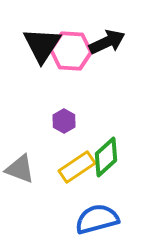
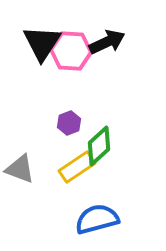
black triangle: moved 2 px up
purple hexagon: moved 5 px right, 2 px down; rotated 10 degrees clockwise
green diamond: moved 7 px left, 11 px up
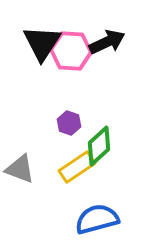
purple hexagon: rotated 20 degrees counterclockwise
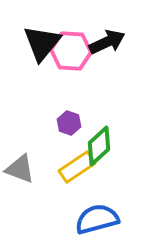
black triangle: rotated 6 degrees clockwise
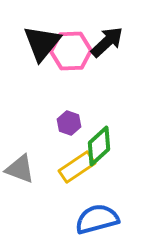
black arrow: rotated 18 degrees counterclockwise
pink hexagon: rotated 6 degrees counterclockwise
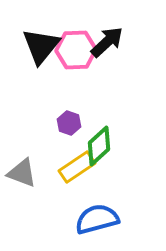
black triangle: moved 1 px left, 3 px down
pink hexagon: moved 5 px right, 1 px up
gray triangle: moved 2 px right, 4 px down
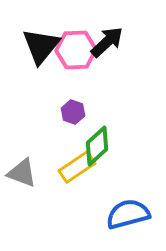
purple hexagon: moved 4 px right, 11 px up
green diamond: moved 2 px left
blue semicircle: moved 31 px right, 5 px up
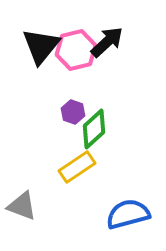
pink hexagon: rotated 12 degrees counterclockwise
green diamond: moved 3 px left, 17 px up
gray triangle: moved 33 px down
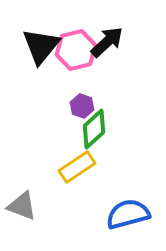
purple hexagon: moved 9 px right, 6 px up
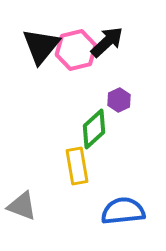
purple hexagon: moved 37 px right, 6 px up; rotated 15 degrees clockwise
yellow rectangle: moved 1 px up; rotated 66 degrees counterclockwise
blue semicircle: moved 5 px left, 3 px up; rotated 9 degrees clockwise
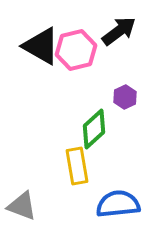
black arrow: moved 12 px right, 11 px up; rotated 6 degrees clockwise
black triangle: rotated 39 degrees counterclockwise
purple hexagon: moved 6 px right, 3 px up
blue semicircle: moved 5 px left, 7 px up
